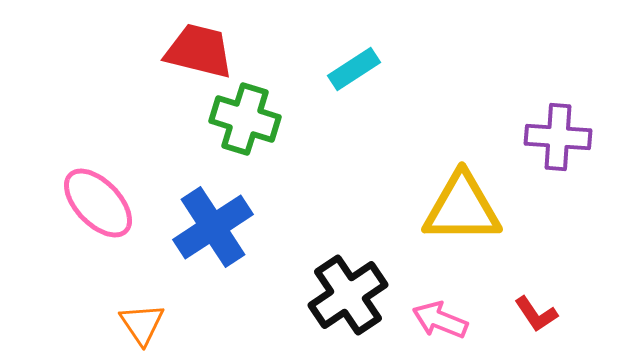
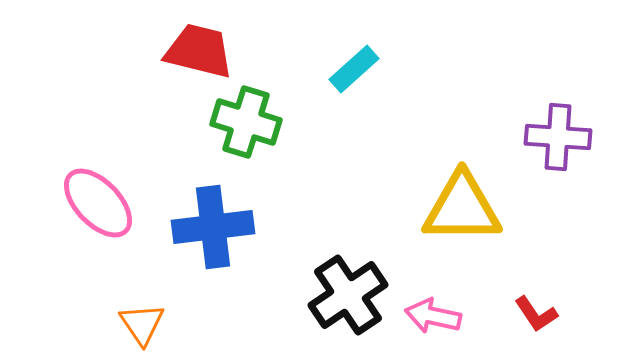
cyan rectangle: rotated 9 degrees counterclockwise
green cross: moved 1 px right, 3 px down
blue cross: rotated 26 degrees clockwise
pink arrow: moved 7 px left, 4 px up; rotated 10 degrees counterclockwise
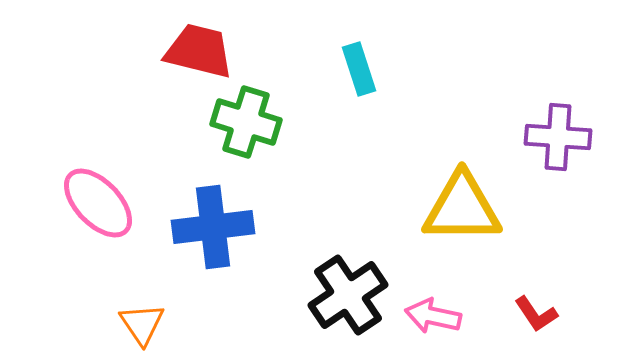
cyan rectangle: moved 5 px right; rotated 66 degrees counterclockwise
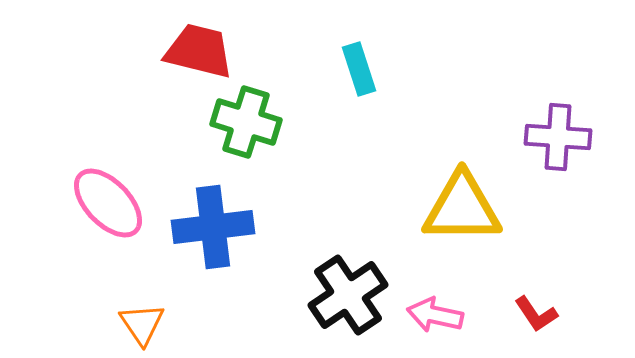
pink ellipse: moved 10 px right
pink arrow: moved 2 px right, 1 px up
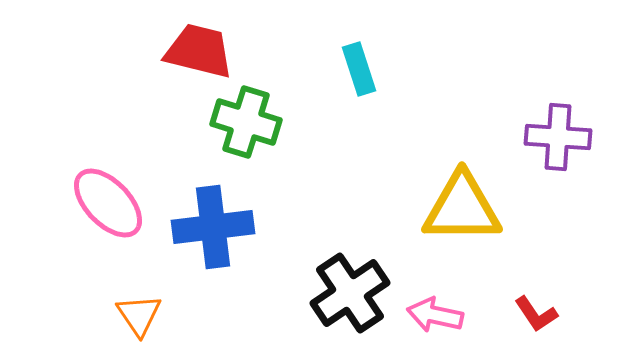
black cross: moved 2 px right, 2 px up
orange triangle: moved 3 px left, 9 px up
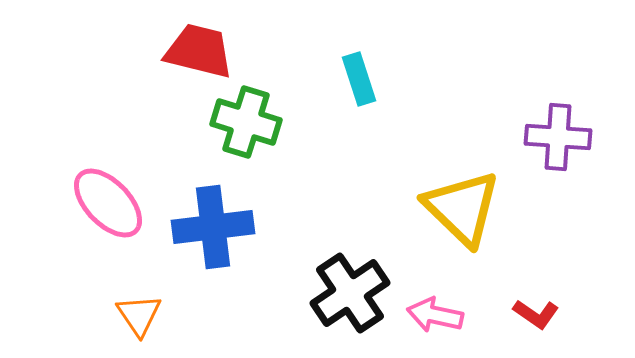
cyan rectangle: moved 10 px down
yellow triangle: rotated 44 degrees clockwise
red L-shape: rotated 21 degrees counterclockwise
